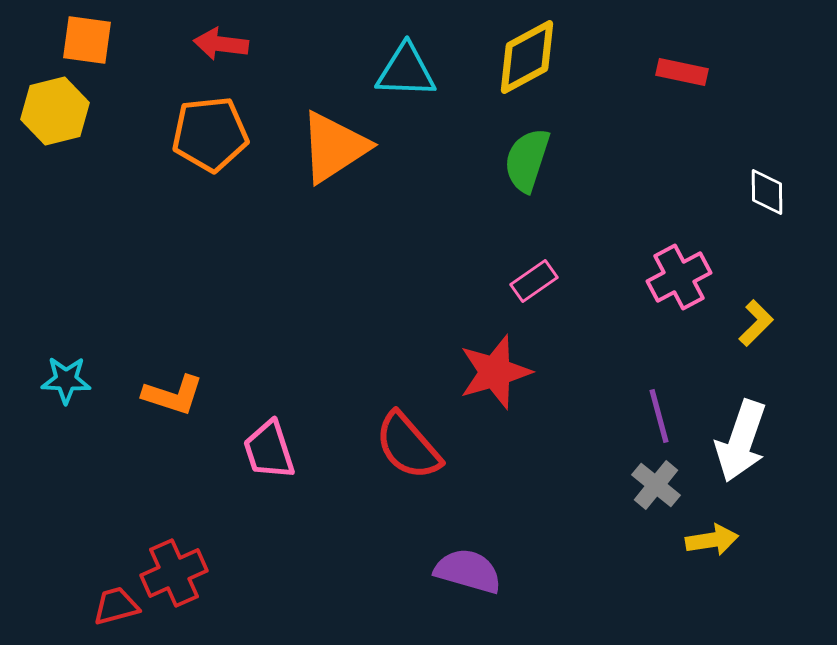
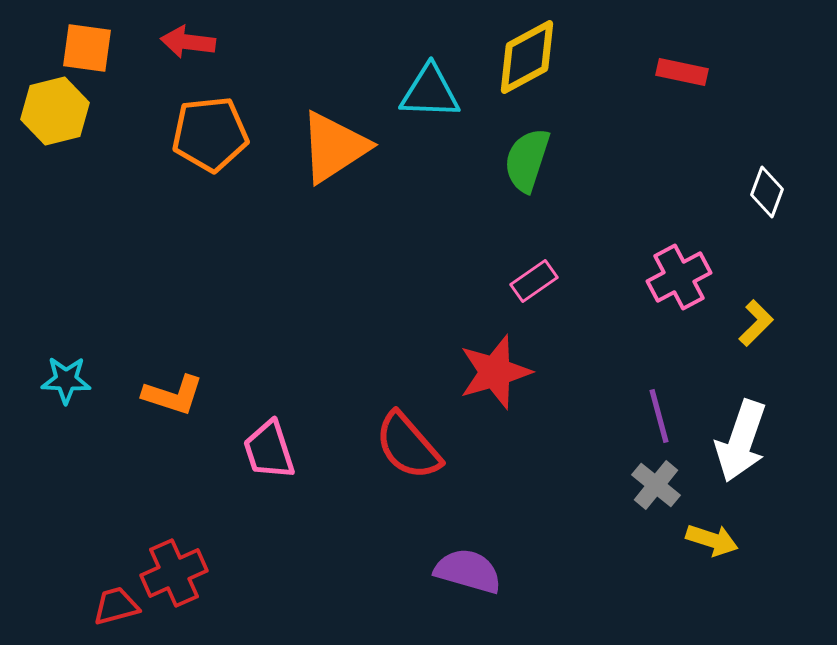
orange square: moved 8 px down
red arrow: moved 33 px left, 2 px up
cyan triangle: moved 24 px right, 21 px down
white diamond: rotated 21 degrees clockwise
yellow arrow: rotated 27 degrees clockwise
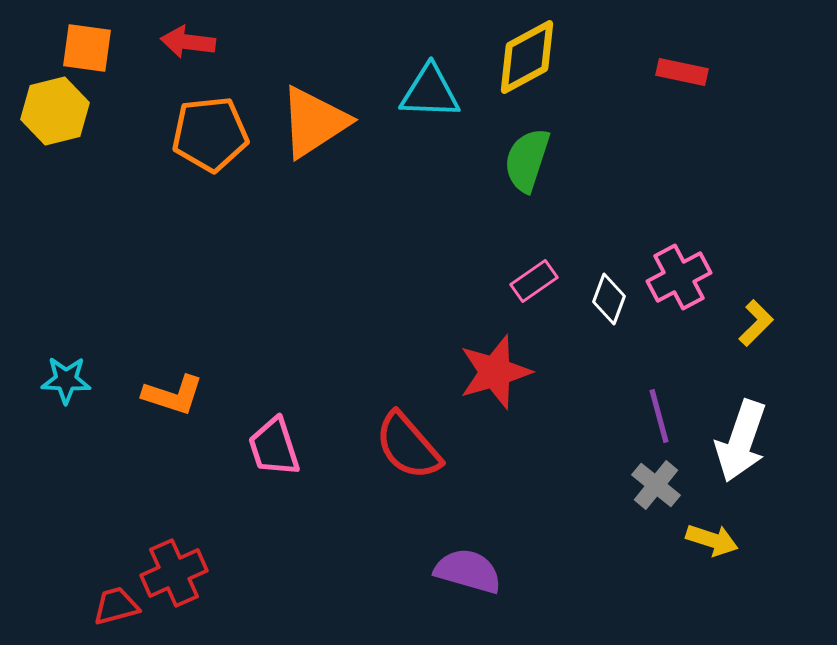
orange triangle: moved 20 px left, 25 px up
white diamond: moved 158 px left, 107 px down
pink trapezoid: moved 5 px right, 3 px up
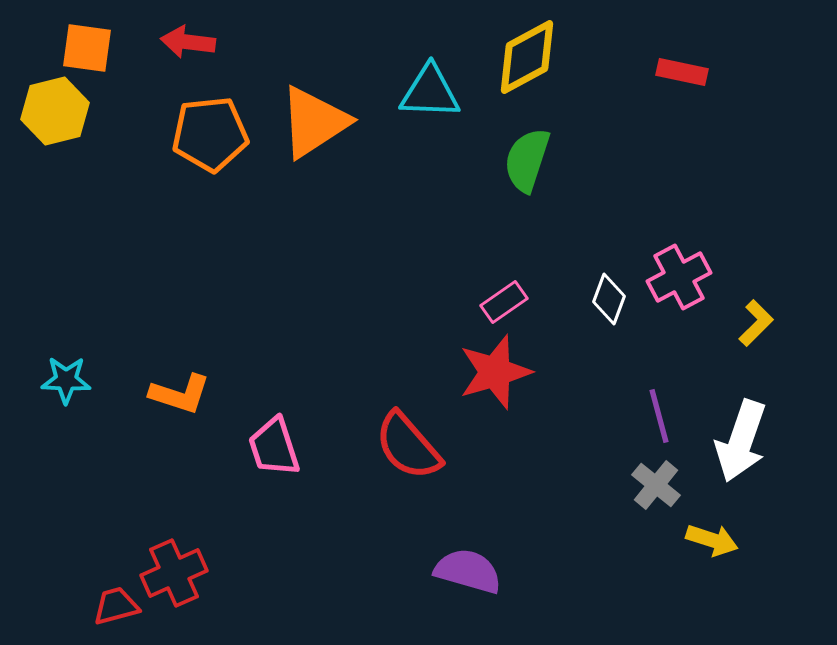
pink rectangle: moved 30 px left, 21 px down
orange L-shape: moved 7 px right, 1 px up
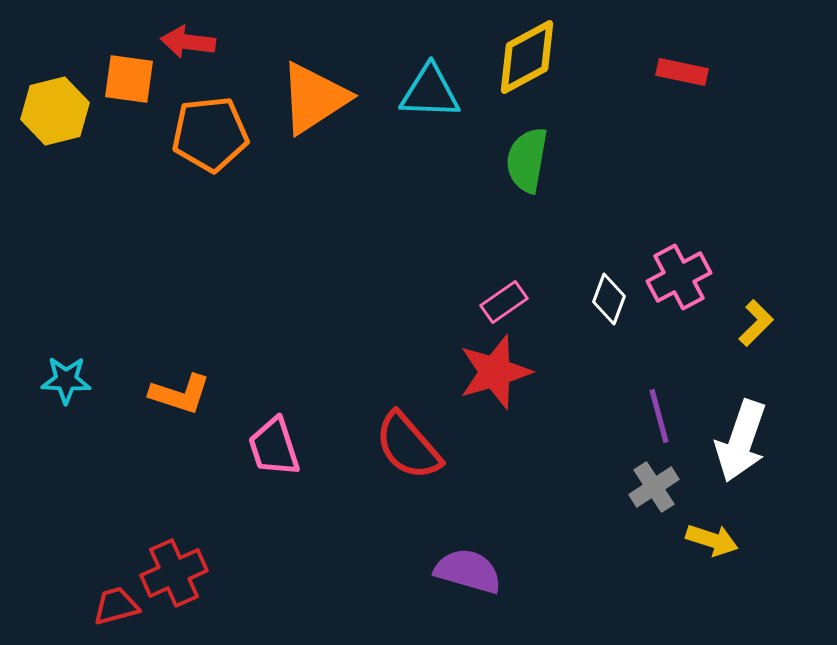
orange square: moved 42 px right, 31 px down
orange triangle: moved 24 px up
green semicircle: rotated 8 degrees counterclockwise
gray cross: moved 2 px left, 2 px down; rotated 18 degrees clockwise
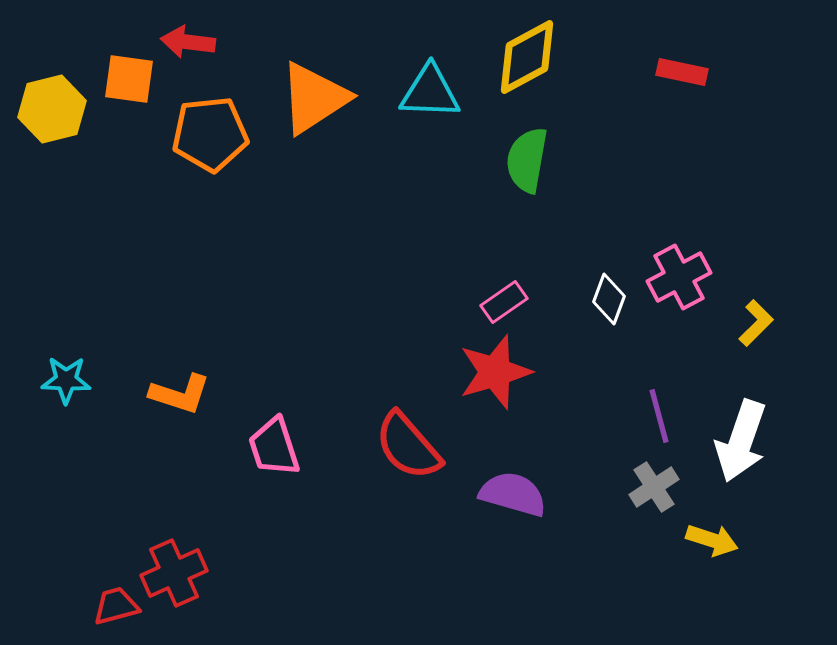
yellow hexagon: moved 3 px left, 2 px up
purple semicircle: moved 45 px right, 77 px up
